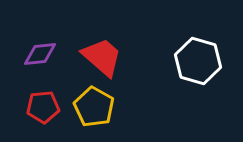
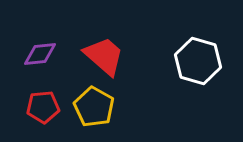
red trapezoid: moved 2 px right, 1 px up
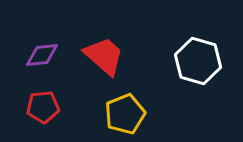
purple diamond: moved 2 px right, 1 px down
yellow pentagon: moved 31 px right, 7 px down; rotated 21 degrees clockwise
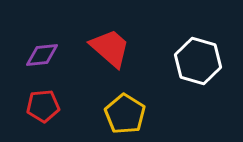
red trapezoid: moved 6 px right, 8 px up
red pentagon: moved 1 px up
yellow pentagon: rotated 18 degrees counterclockwise
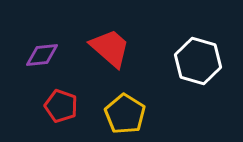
red pentagon: moved 18 px right; rotated 24 degrees clockwise
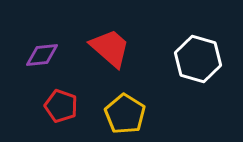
white hexagon: moved 2 px up
